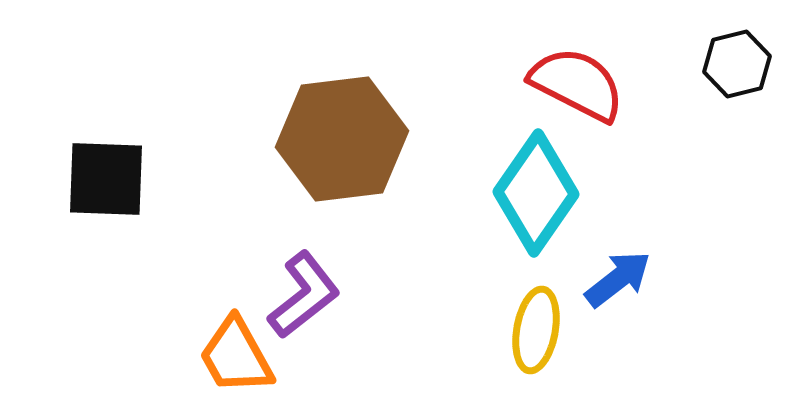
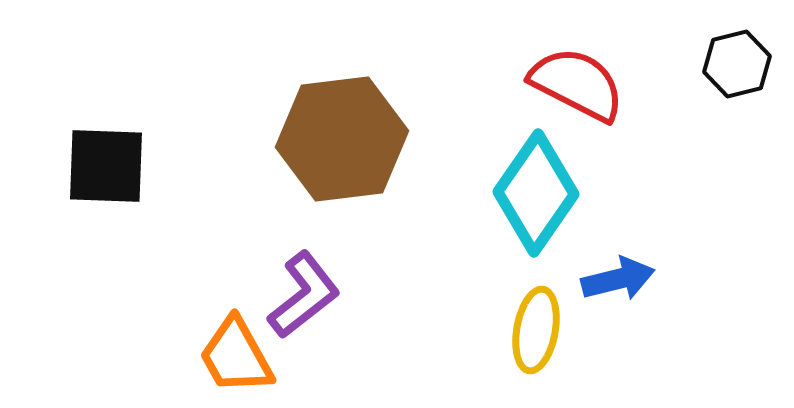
black square: moved 13 px up
blue arrow: rotated 24 degrees clockwise
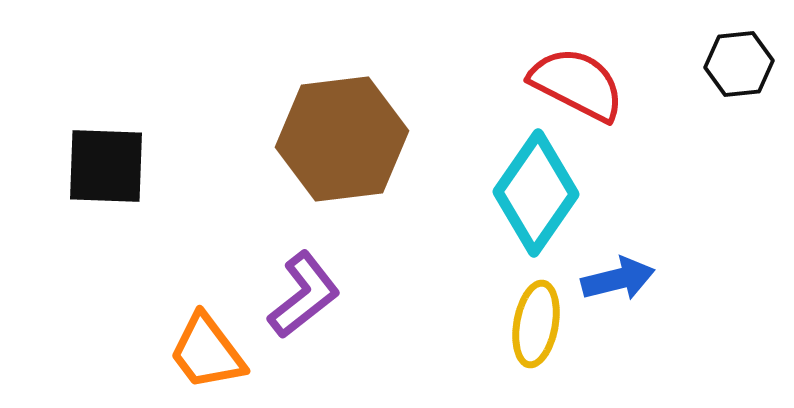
black hexagon: moved 2 px right; rotated 8 degrees clockwise
yellow ellipse: moved 6 px up
orange trapezoid: moved 29 px left, 4 px up; rotated 8 degrees counterclockwise
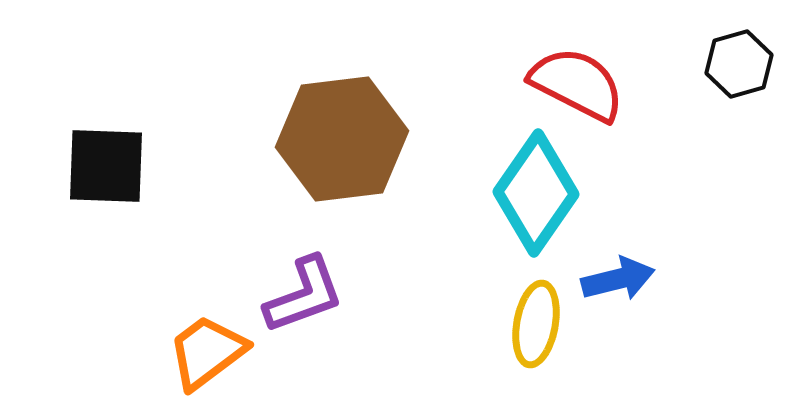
black hexagon: rotated 10 degrees counterclockwise
purple L-shape: rotated 18 degrees clockwise
orange trapezoid: rotated 90 degrees clockwise
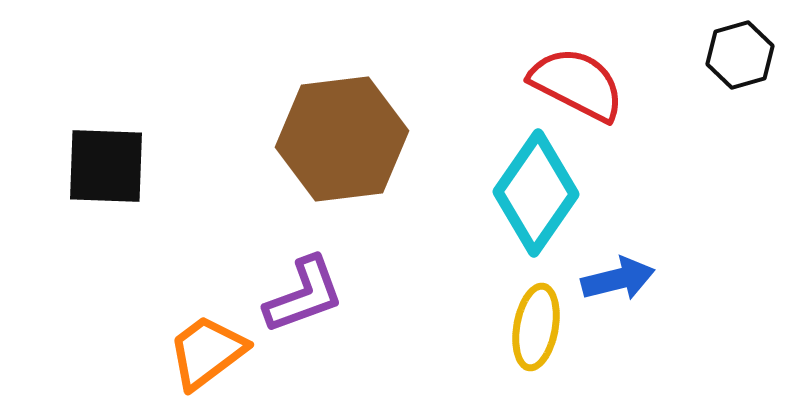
black hexagon: moved 1 px right, 9 px up
yellow ellipse: moved 3 px down
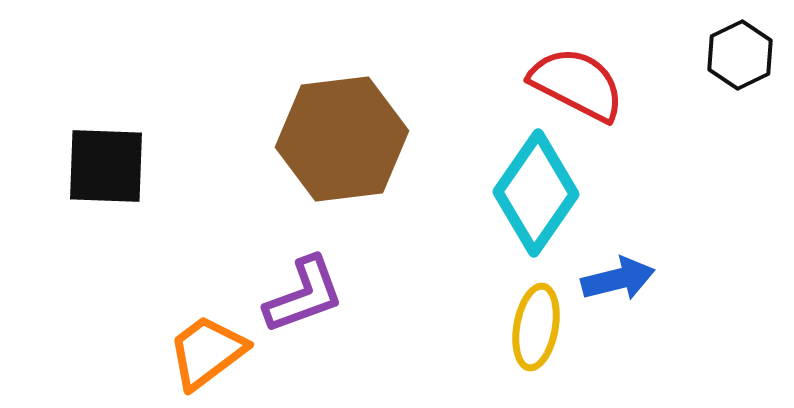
black hexagon: rotated 10 degrees counterclockwise
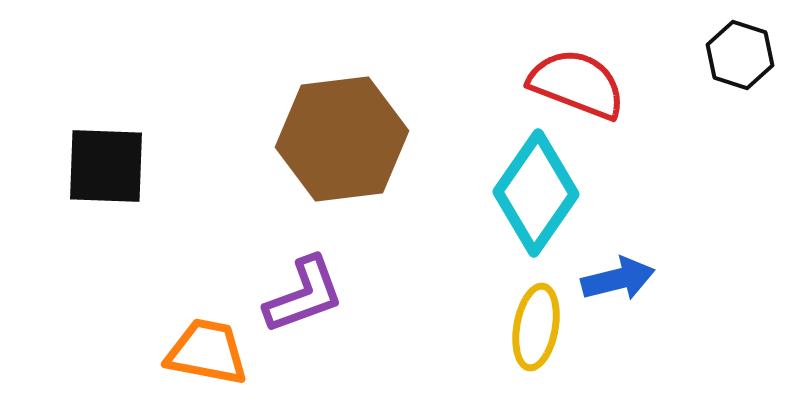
black hexagon: rotated 16 degrees counterclockwise
red semicircle: rotated 6 degrees counterclockwise
orange trapezoid: rotated 48 degrees clockwise
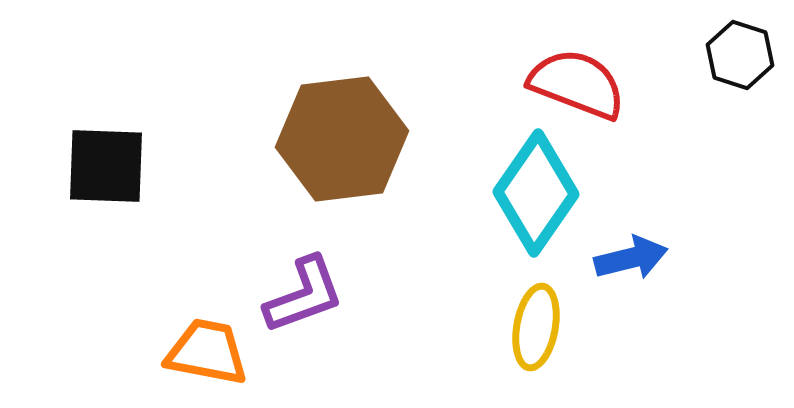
blue arrow: moved 13 px right, 21 px up
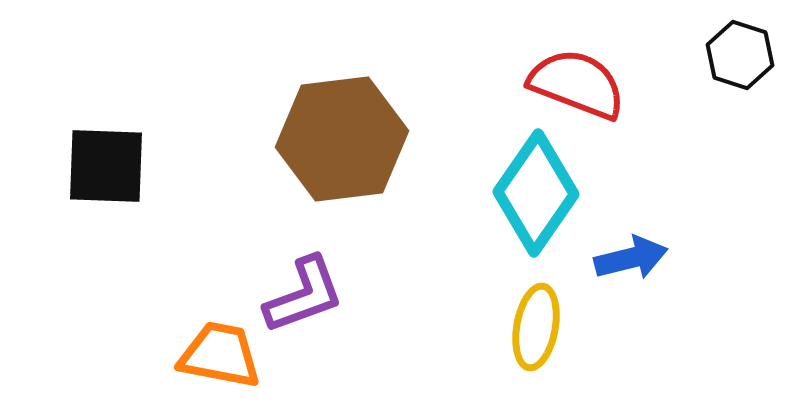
orange trapezoid: moved 13 px right, 3 px down
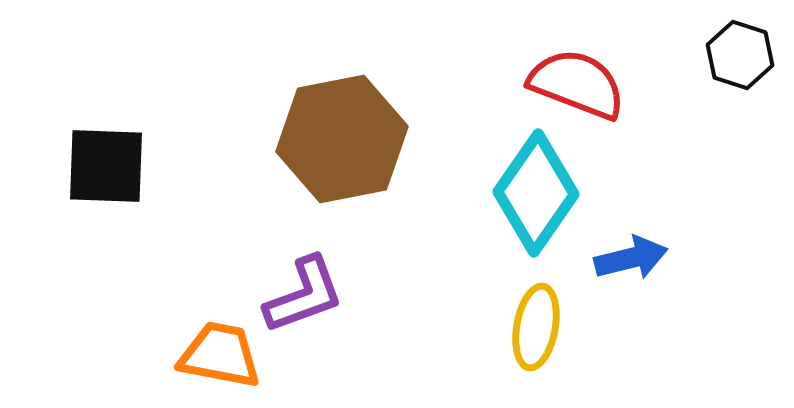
brown hexagon: rotated 4 degrees counterclockwise
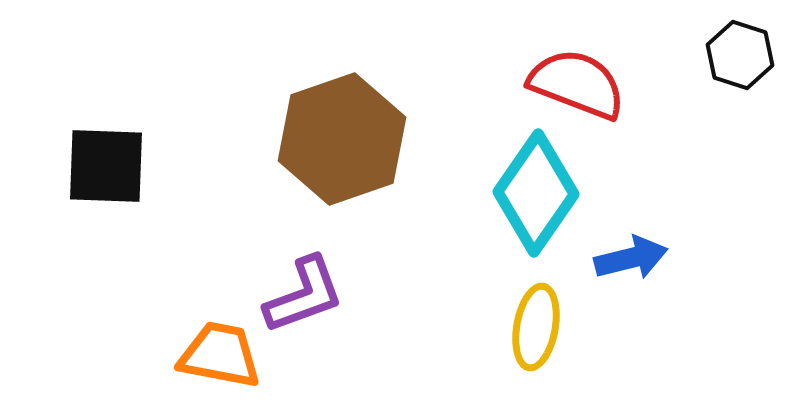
brown hexagon: rotated 8 degrees counterclockwise
